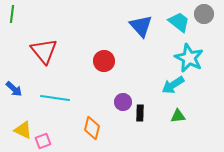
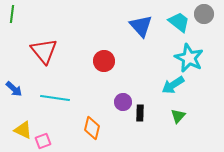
green triangle: rotated 42 degrees counterclockwise
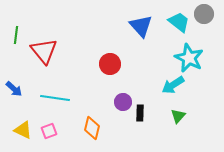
green line: moved 4 px right, 21 px down
red circle: moved 6 px right, 3 px down
pink square: moved 6 px right, 10 px up
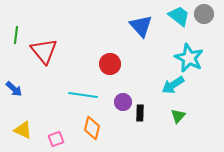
cyan trapezoid: moved 6 px up
cyan line: moved 28 px right, 3 px up
pink square: moved 7 px right, 8 px down
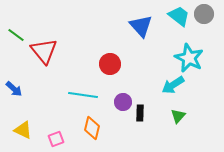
green line: rotated 60 degrees counterclockwise
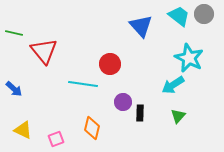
green line: moved 2 px left, 2 px up; rotated 24 degrees counterclockwise
cyan line: moved 11 px up
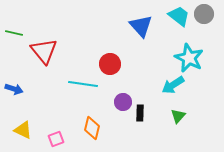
blue arrow: rotated 24 degrees counterclockwise
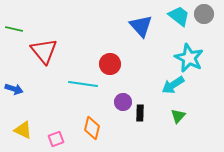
green line: moved 4 px up
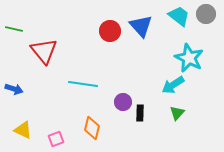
gray circle: moved 2 px right
red circle: moved 33 px up
green triangle: moved 1 px left, 3 px up
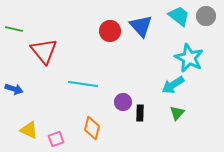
gray circle: moved 2 px down
yellow triangle: moved 6 px right
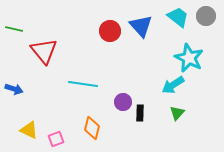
cyan trapezoid: moved 1 px left, 1 px down
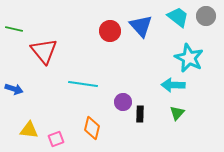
cyan arrow: rotated 35 degrees clockwise
black rectangle: moved 1 px down
yellow triangle: rotated 18 degrees counterclockwise
